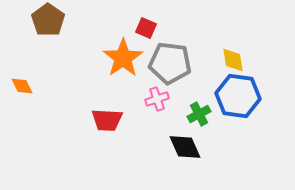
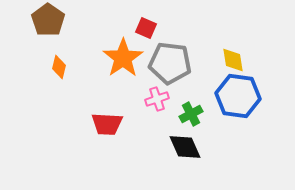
orange diamond: moved 37 px right, 19 px up; rotated 40 degrees clockwise
green cross: moved 8 px left
red trapezoid: moved 4 px down
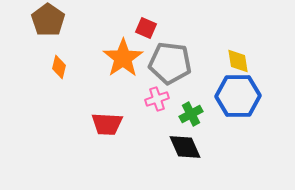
yellow diamond: moved 5 px right, 1 px down
blue hexagon: rotated 9 degrees counterclockwise
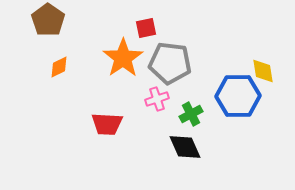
red square: rotated 35 degrees counterclockwise
yellow diamond: moved 25 px right, 10 px down
orange diamond: rotated 50 degrees clockwise
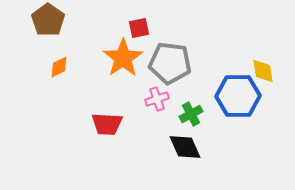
red square: moved 7 px left
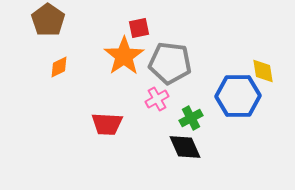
orange star: moved 1 px right, 2 px up
pink cross: rotated 10 degrees counterclockwise
green cross: moved 4 px down
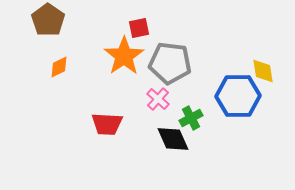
pink cross: moved 1 px right; rotated 20 degrees counterclockwise
black diamond: moved 12 px left, 8 px up
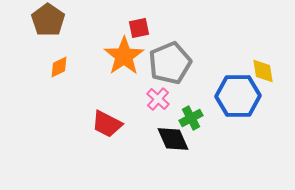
gray pentagon: rotated 30 degrees counterclockwise
red trapezoid: rotated 24 degrees clockwise
